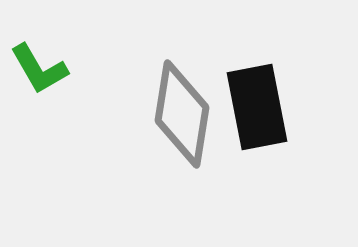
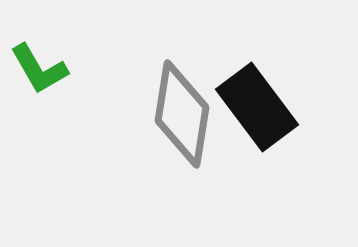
black rectangle: rotated 26 degrees counterclockwise
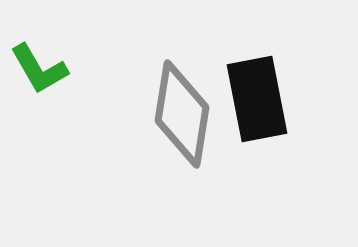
black rectangle: moved 8 px up; rotated 26 degrees clockwise
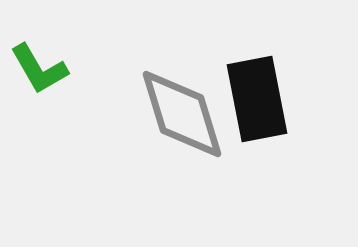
gray diamond: rotated 26 degrees counterclockwise
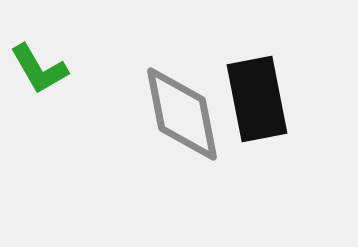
gray diamond: rotated 6 degrees clockwise
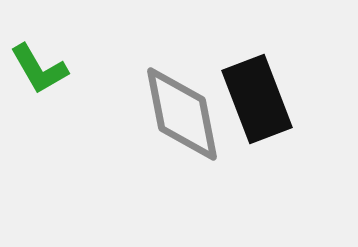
black rectangle: rotated 10 degrees counterclockwise
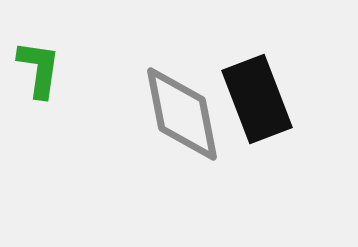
green L-shape: rotated 142 degrees counterclockwise
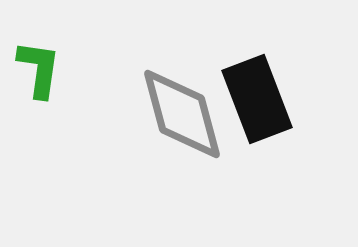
gray diamond: rotated 4 degrees counterclockwise
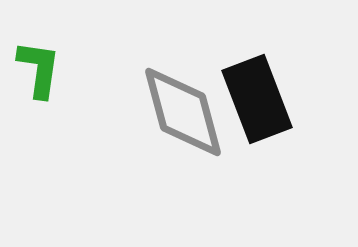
gray diamond: moved 1 px right, 2 px up
